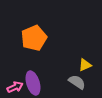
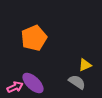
purple ellipse: rotated 30 degrees counterclockwise
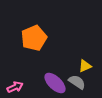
yellow triangle: moved 1 px down
purple ellipse: moved 22 px right
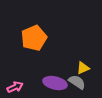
yellow triangle: moved 2 px left, 2 px down
purple ellipse: rotated 30 degrees counterclockwise
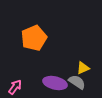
pink arrow: rotated 28 degrees counterclockwise
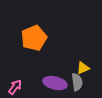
gray semicircle: rotated 48 degrees clockwise
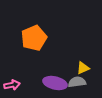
gray semicircle: rotated 90 degrees counterclockwise
pink arrow: moved 3 px left, 2 px up; rotated 42 degrees clockwise
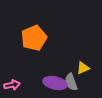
gray semicircle: moved 6 px left; rotated 102 degrees counterclockwise
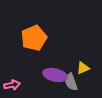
purple ellipse: moved 8 px up
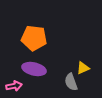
orange pentagon: rotated 30 degrees clockwise
purple ellipse: moved 21 px left, 6 px up
pink arrow: moved 2 px right, 1 px down
